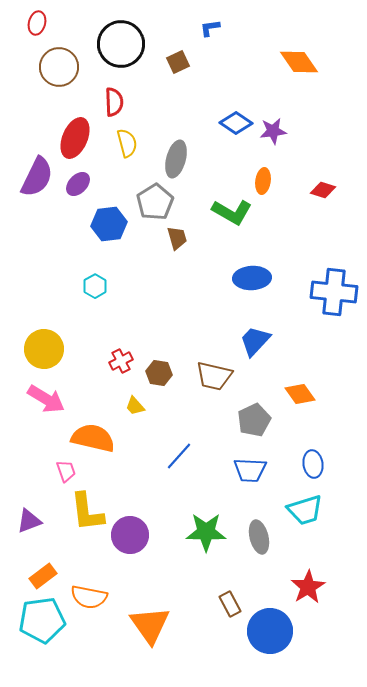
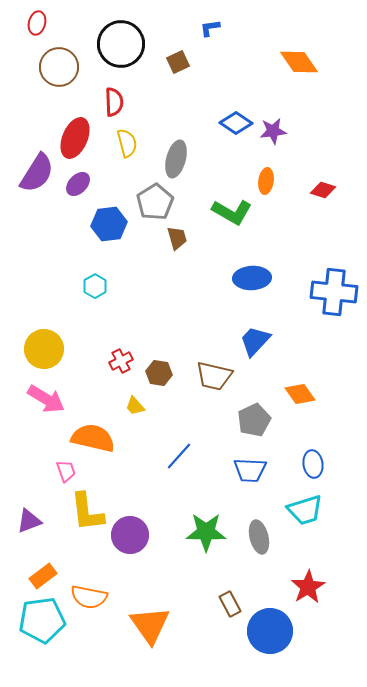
purple semicircle at (37, 177): moved 4 px up; rotated 6 degrees clockwise
orange ellipse at (263, 181): moved 3 px right
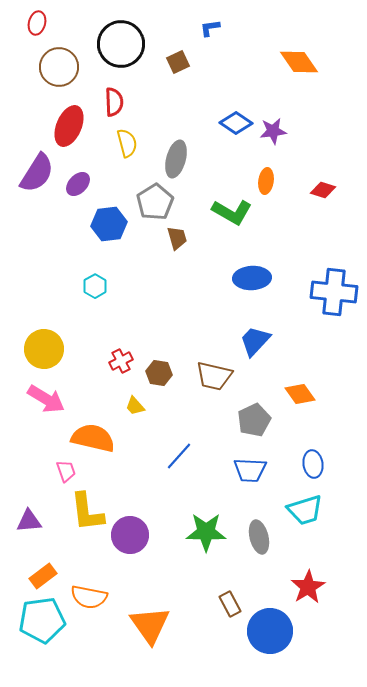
red ellipse at (75, 138): moved 6 px left, 12 px up
purple triangle at (29, 521): rotated 16 degrees clockwise
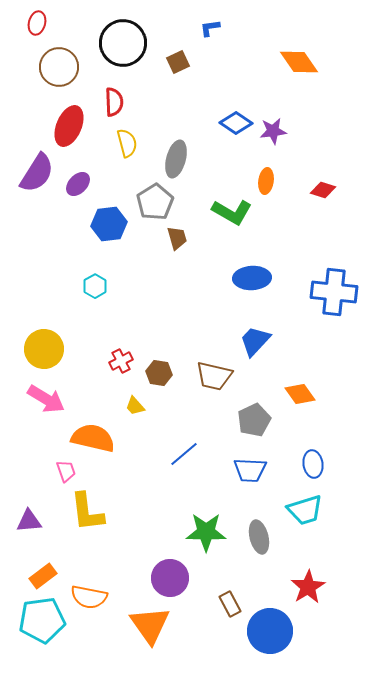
black circle at (121, 44): moved 2 px right, 1 px up
blue line at (179, 456): moved 5 px right, 2 px up; rotated 8 degrees clockwise
purple circle at (130, 535): moved 40 px right, 43 px down
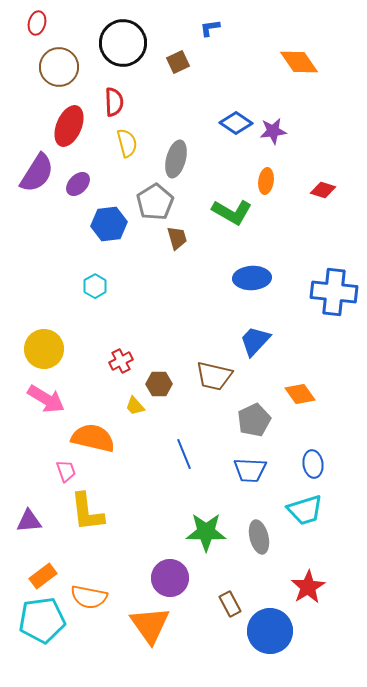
brown hexagon at (159, 373): moved 11 px down; rotated 10 degrees counterclockwise
blue line at (184, 454): rotated 72 degrees counterclockwise
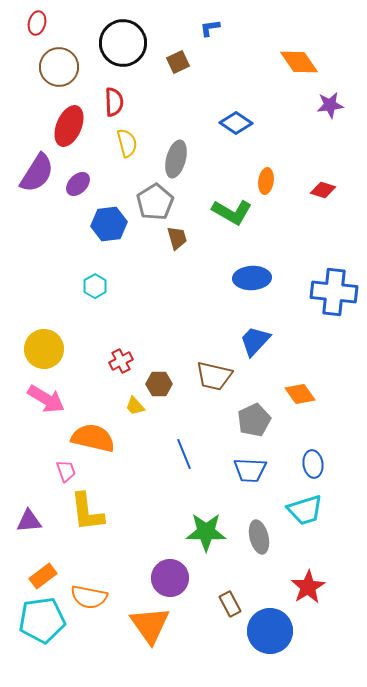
purple star at (273, 131): moved 57 px right, 26 px up
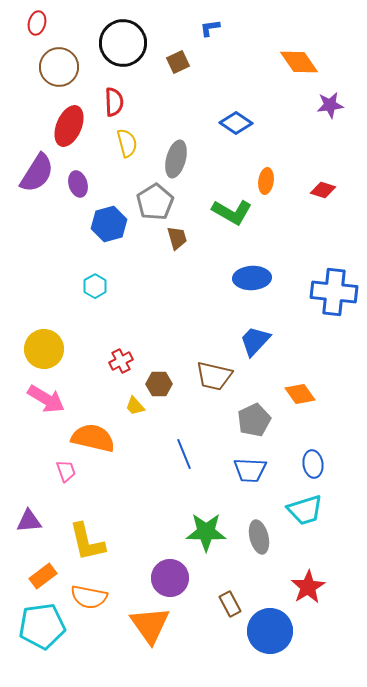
purple ellipse at (78, 184): rotated 60 degrees counterclockwise
blue hexagon at (109, 224): rotated 8 degrees counterclockwise
yellow L-shape at (87, 512): moved 30 px down; rotated 6 degrees counterclockwise
cyan pentagon at (42, 620): moved 6 px down
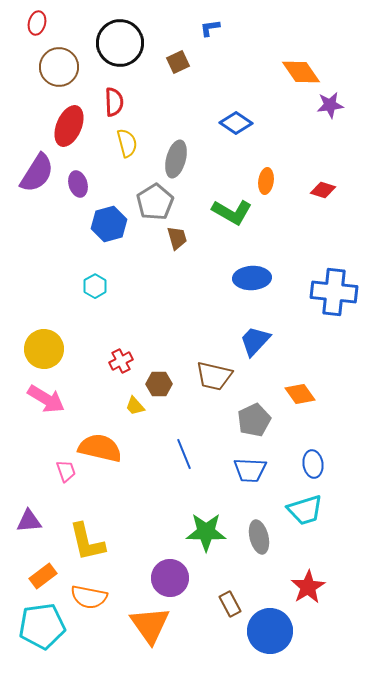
black circle at (123, 43): moved 3 px left
orange diamond at (299, 62): moved 2 px right, 10 px down
orange semicircle at (93, 438): moved 7 px right, 10 px down
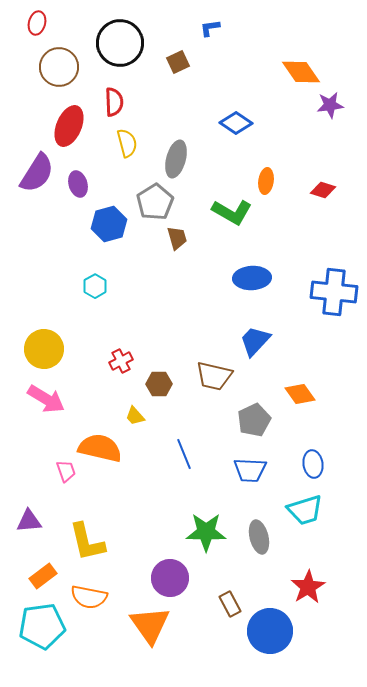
yellow trapezoid at (135, 406): moved 10 px down
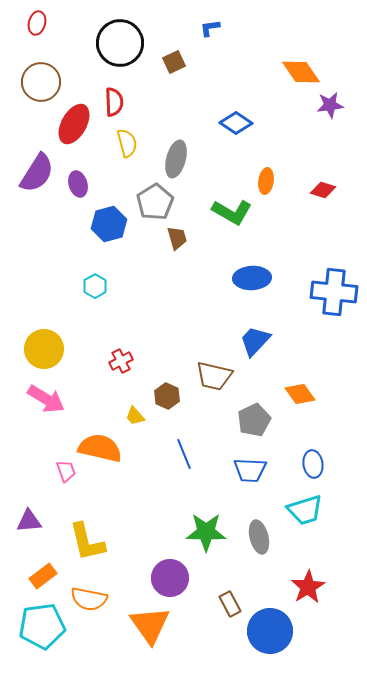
brown square at (178, 62): moved 4 px left
brown circle at (59, 67): moved 18 px left, 15 px down
red ellipse at (69, 126): moved 5 px right, 2 px up; rotated 6 degrees clockwise
brown hexagon at (159, 384): moved 8 px right, 12 px down; rotated 25 degrees clockwise
orange semicircle at (89, 597): moved 2 px down
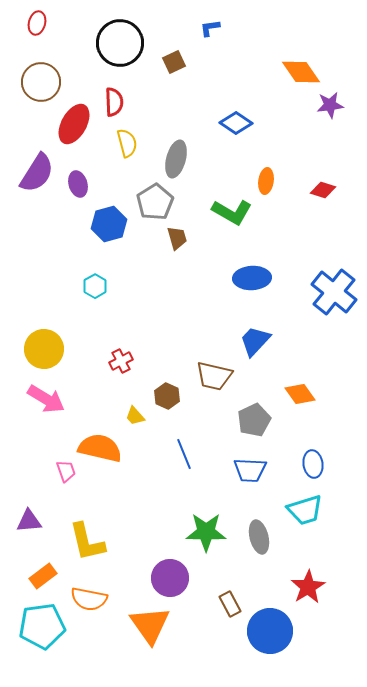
blue cross at (334, 292): rotated 33 degrees clockwise
